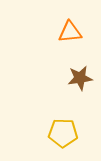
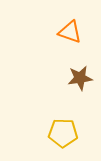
orange triangle: rotated 25 degrees clockwise
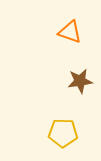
brown star: moved 3 px down
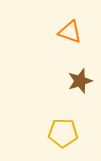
brown star: rotated 10 degrees counterclockwise
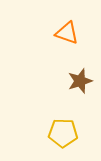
orange triangle: moved 3 px left, 1 px down
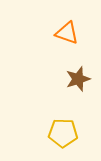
brown star: moved 2 px left, 2 px up
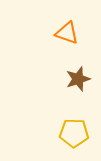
yellow pentagon: moved 11 px right
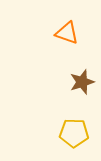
brown star: moved 4 px right, 3 px down
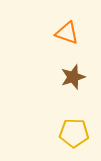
brown star: moved 9 px left, 5 px up
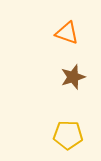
yellow pentagon: moved 6 px left, 2 px down
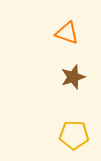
yellow pentagon: moved 6 px right
